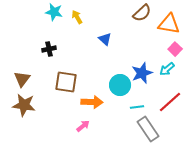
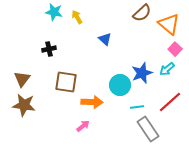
orange triangle: rotated 30 degrees clockwise
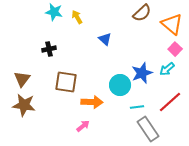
orange triangle: moved 3 px right
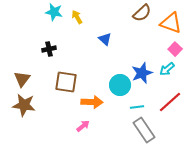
orange triangle: moved 1 px left, 1 px up; rotated 20 degrees counterclockwise
gray rectangle: moved 4 px left, 1 px down
